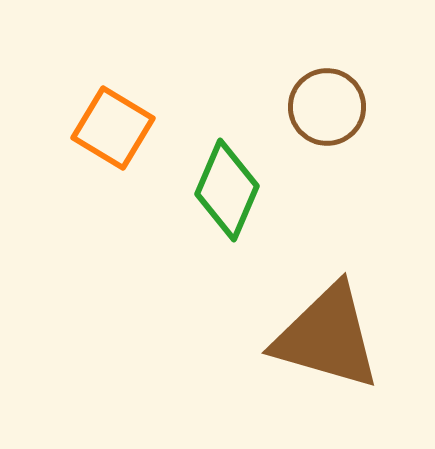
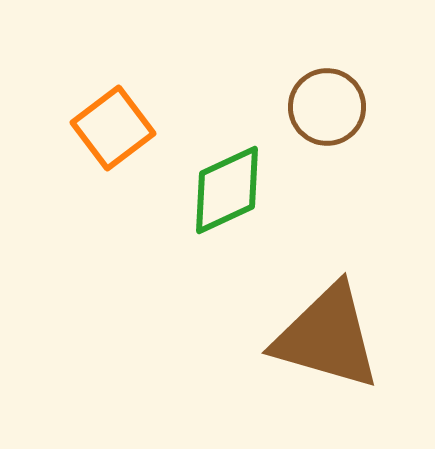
orange square: rotated 22 degrees clockwise
green diamond: rotated 42 degrees clockwise
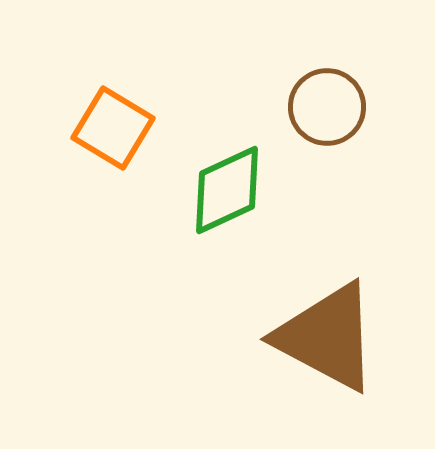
orange square: rotated 22 degrees counterclockwise
brown triangle: rotated 12 degrees clockwise
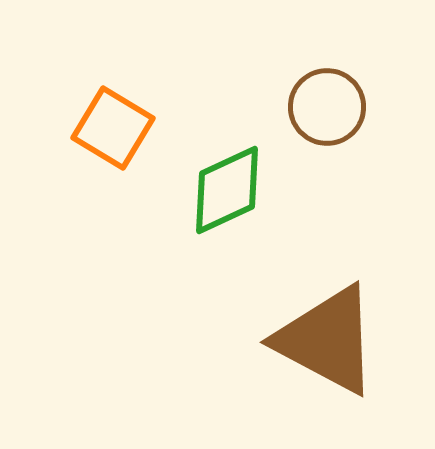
brown triangle: moved 3 px down
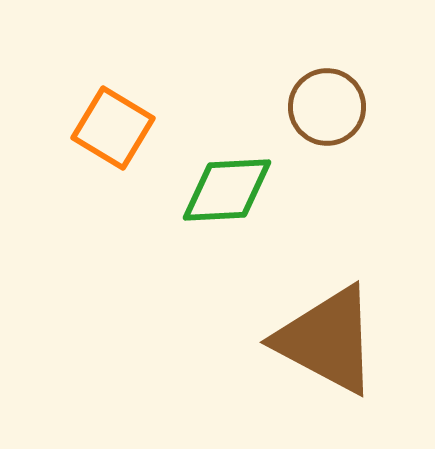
green diamond: rotated 22 degrees clockwise
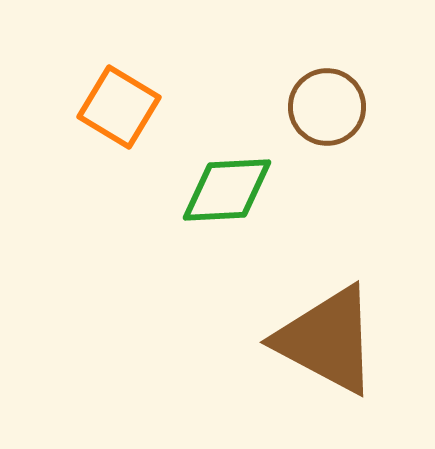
orange square: moved 6 px right, 21 px up
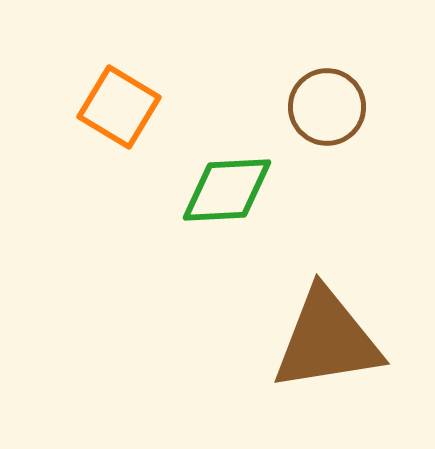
brown triangle: rotated 37 degrees counterclockwise
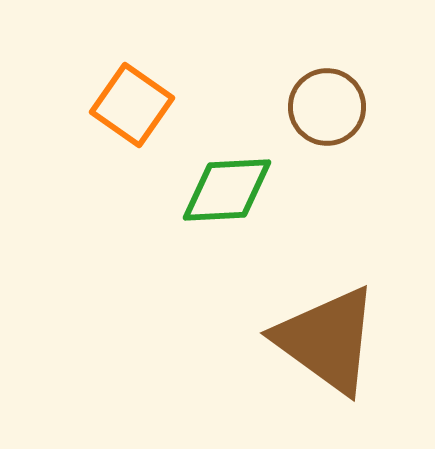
orange square: moved 13 px right, 2 px up; rotated 4 degrees clockwise
brown triangle: rotated 45 degrees clockwise
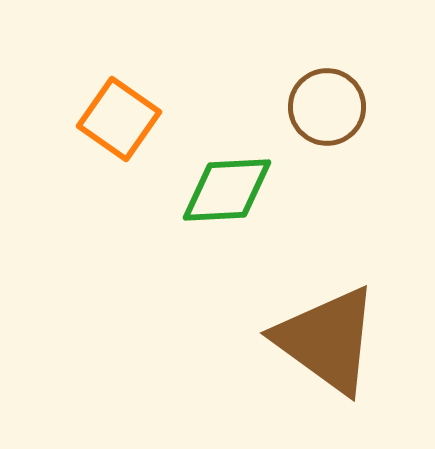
orange square: moved 13 px left, 14 px down
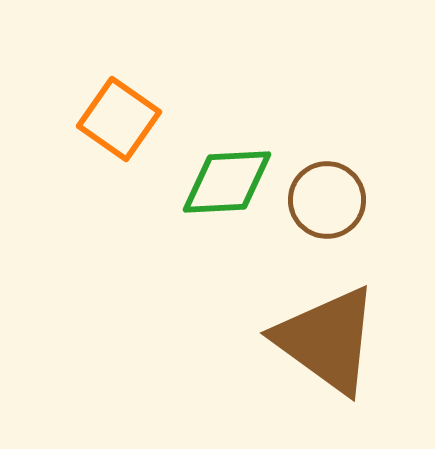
brown circle: moved 93 px down
green diamond: moved 8 px up
